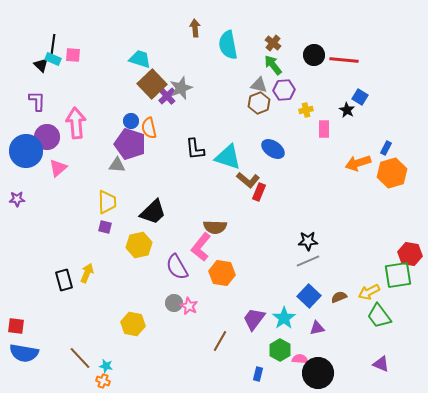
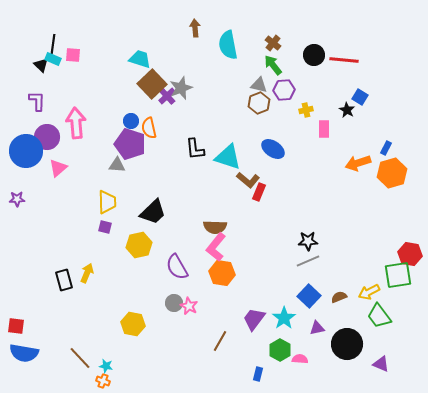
pink L-shape at (201, 247): moved 15 px right
black circle at (318, 373): moved 29 px right, 29 px up
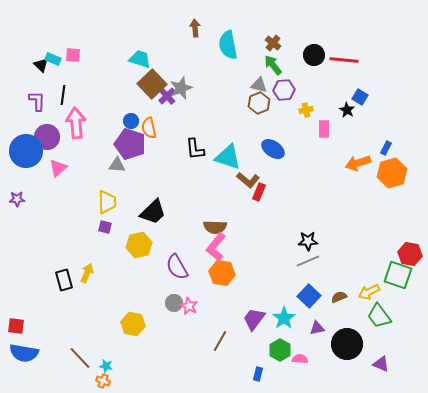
black line at (53, 44): moved 10 px right, 51 px down
green square at (398, 275): rotated 28 degrees clockwise
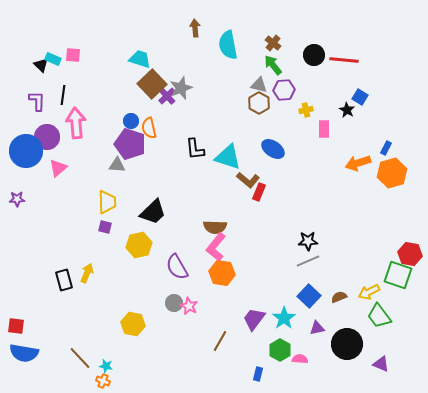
brown hexagon at (259, 103): rotated 10 degrees counterclockwise
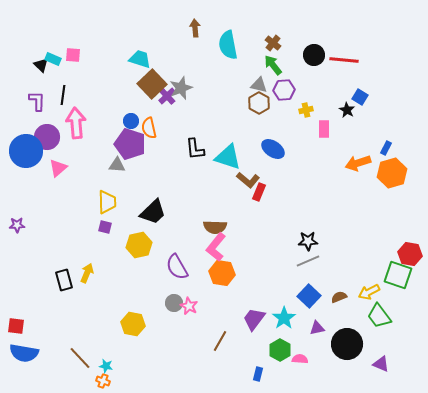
purple star at (17, 199): moved 26 px down
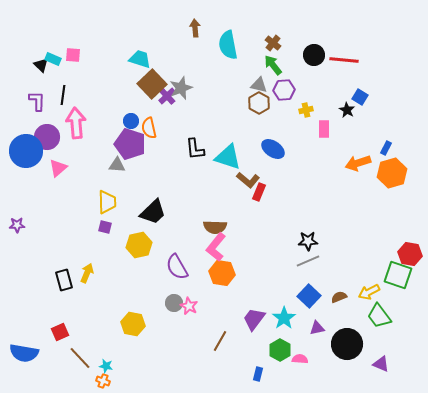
red square at (16, 326): moved 44 px right, 6 px down; rotated 30 degrees counterclockwise
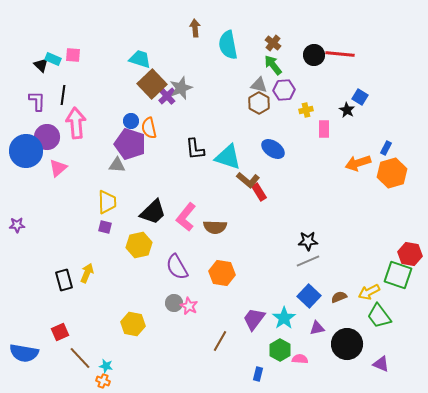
red line at (344, 60): moved 4 px left, 6 px up
red rectangle at (259, 192): rotated 54 degrees counterclockwise
pink L-shape at (216, 247): moved 30 px left, 30 px up
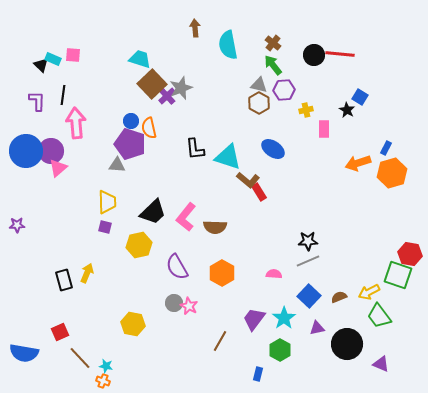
purple circle at (47, 137): moved 4 px right, 14 px down
orange hexagon at (222, 273): rotated 20 degrees clockwise
pink semicircle at (300, 359): moved 26 px left, 85 px up
